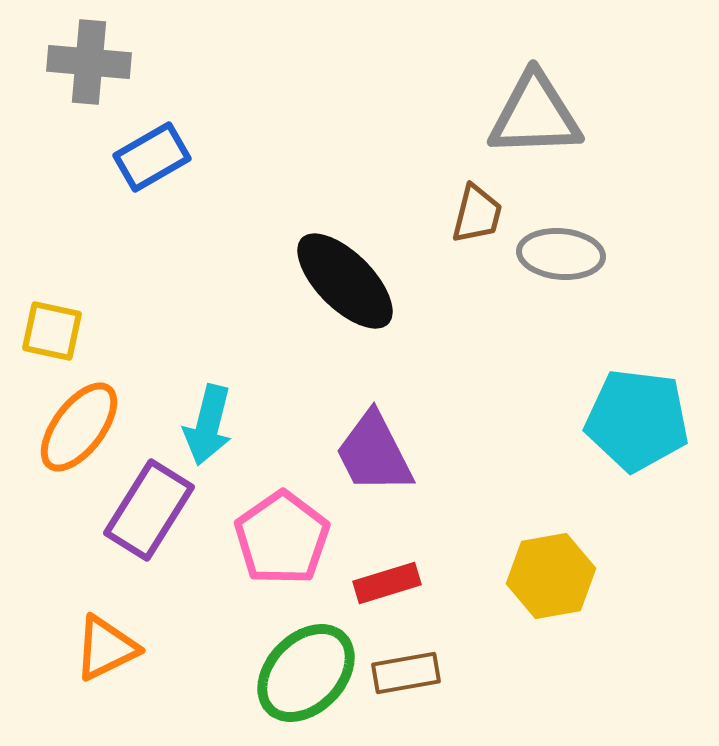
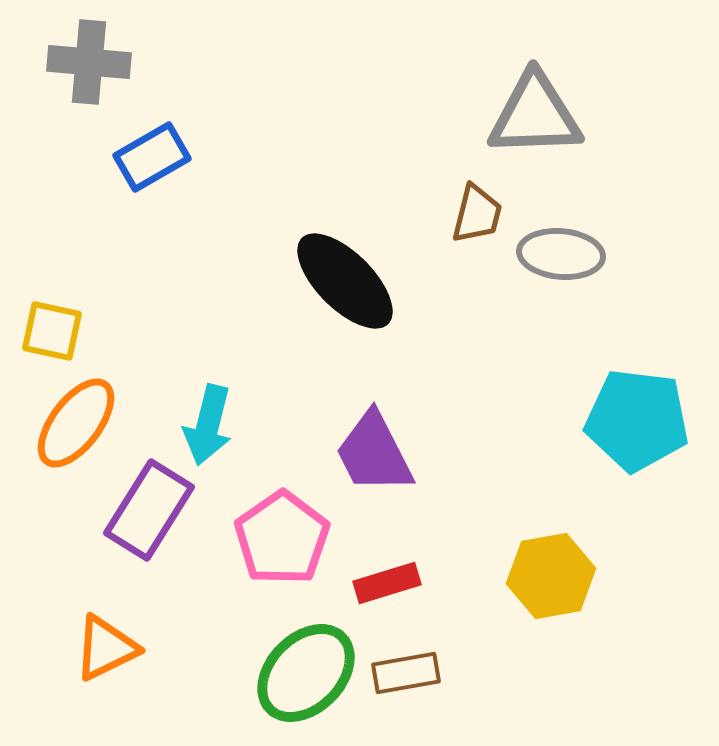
orange ellipse: moved 3 px left, 4 px up
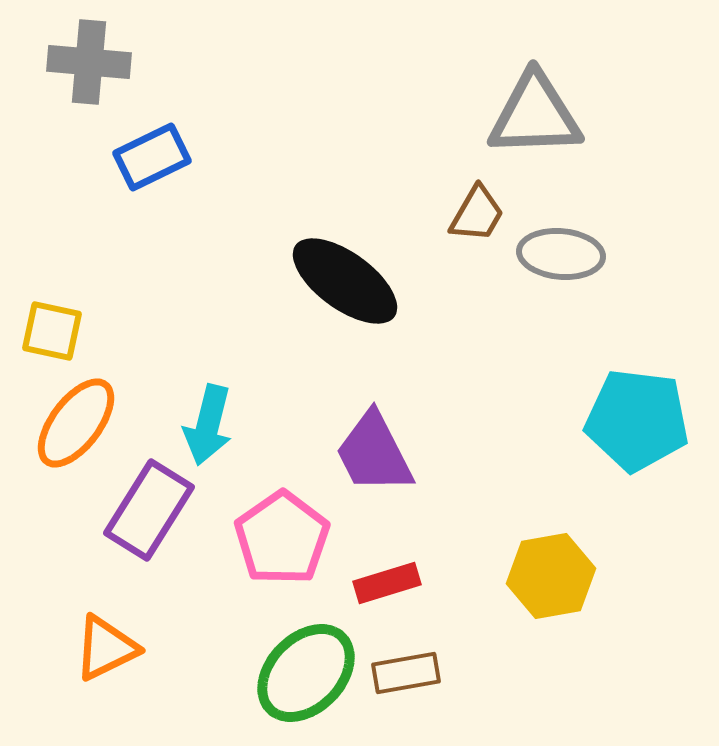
blue rectangle: rotated 4 degrees clockwise
brown trapezoid: rotated 16 degrees clockwise
black ellipse: rotated 9 degrees counterclockwise
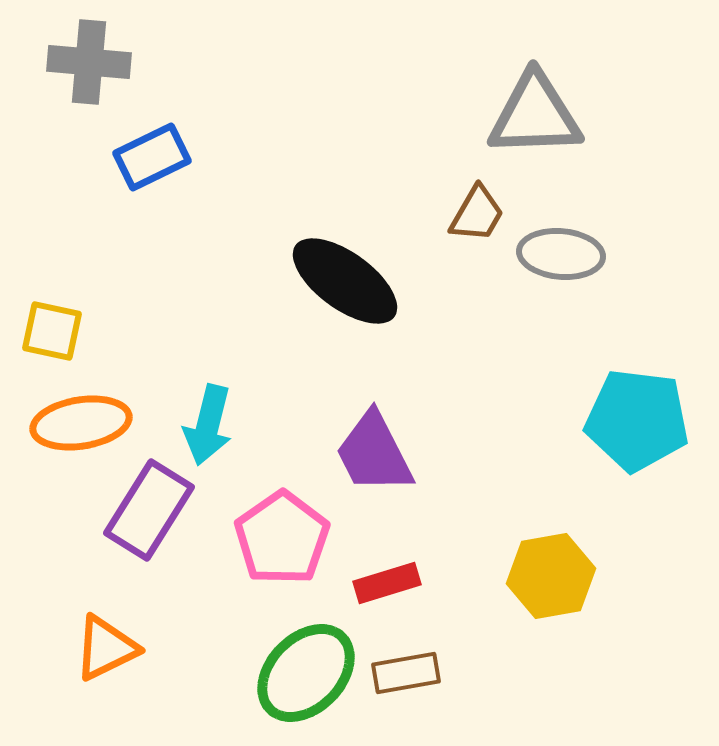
orange ellipse: moved 5 px right; rotated 44 degrees clockwise
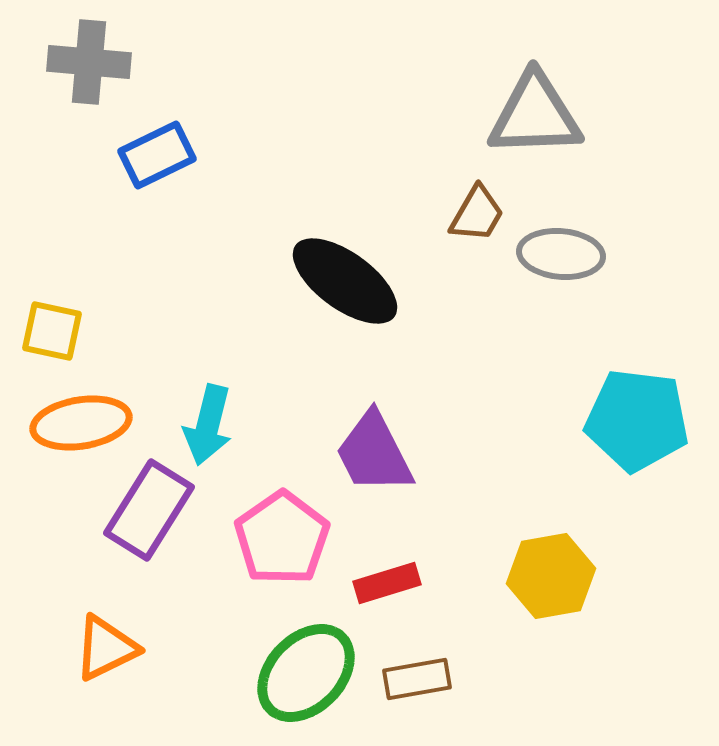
blue rectangle: moved 5 px right, 2 px up
brown rectangle: moved 11 px right, 6 px down
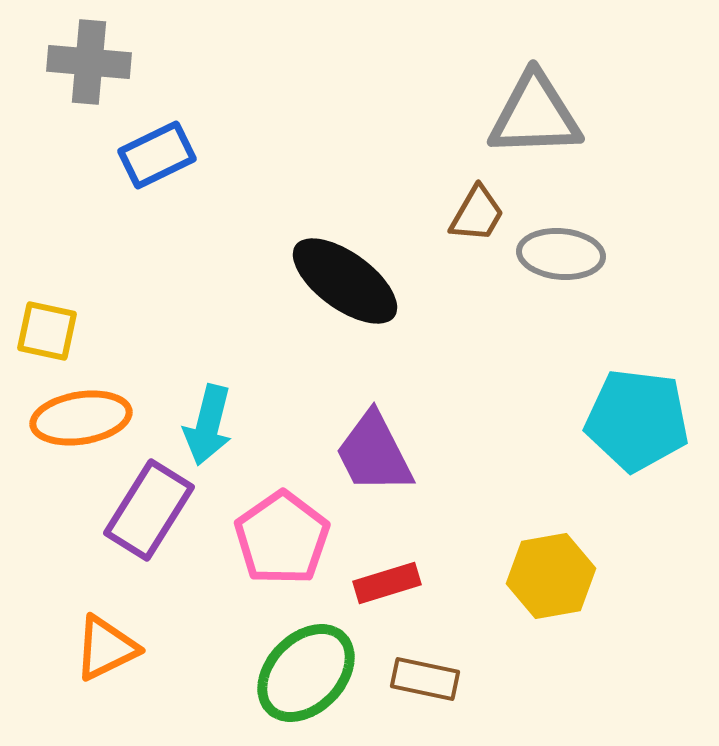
yellow square: moved 5 px left
orange ellipse: moved 5 px up
brown rectangle: moved 8 px right; rotated 22 degrees clockwise
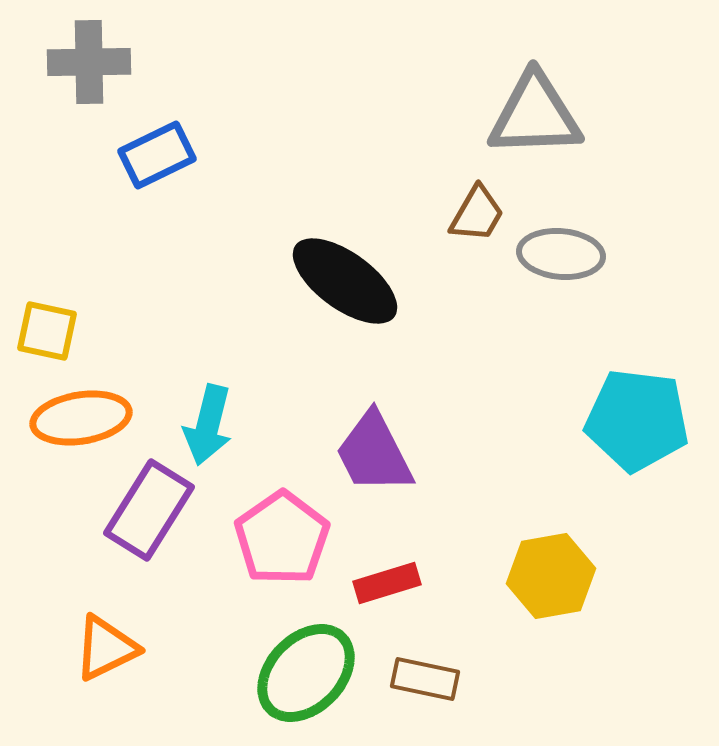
gray cross: rotated 6 degrees counterclockwise
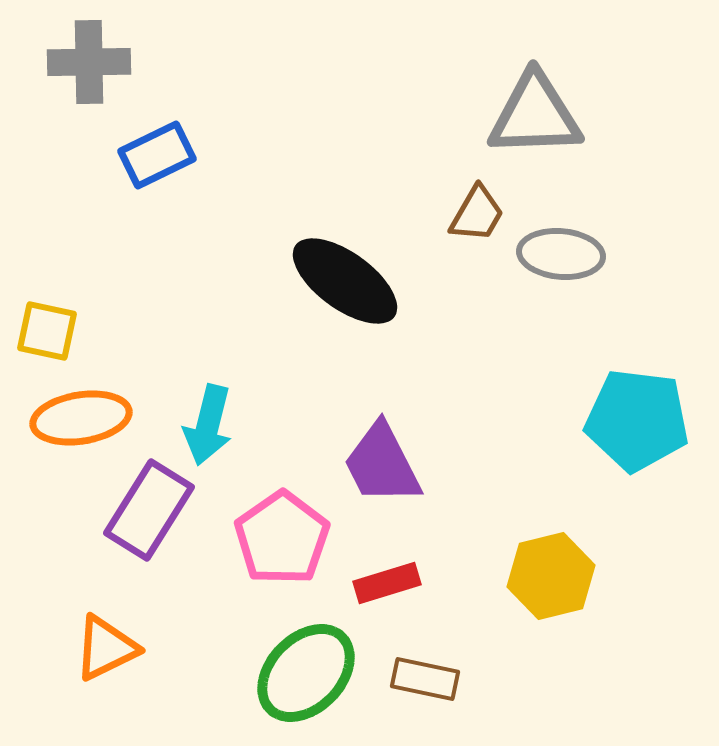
purple trapezoid: moved 8 px right, 11 px down
yellow hexagon: rotated 4 degrees counterclockwise
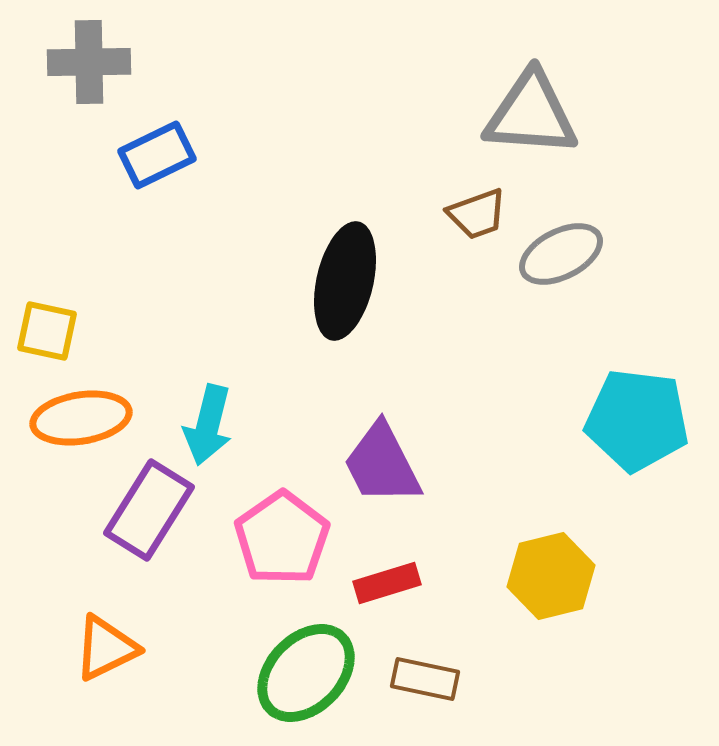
gray triangle: moved 4 px left, 1 px up; rotated 6 degrees clockwise
brown trapezoid: rotated 40 degrees clockwise
gray ellipse: rotated 32 degrees counterclockwise
black ellipse: rotated 67 degrees clockwise
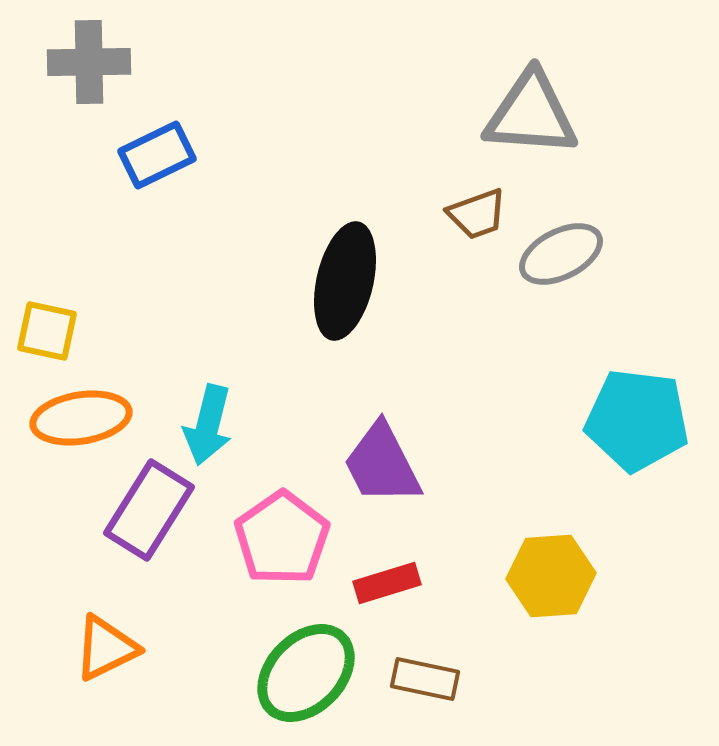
yellow hexagon: rotated 10 degrees clockwise
